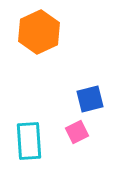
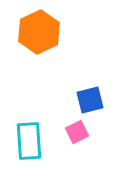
blue square: moved 1 px down
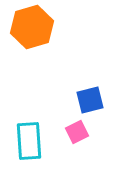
orange hexagon: moved 7 px left, 5 px up; rotated 9 degrees clockwise
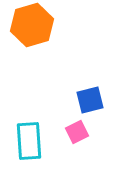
orange hexagon: moved 2 px up
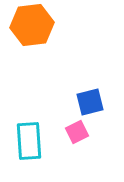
orange hexagon: rotated 9 degrees clockwise
blue square: moved 2 px down
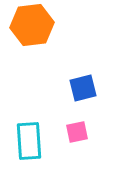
blue square: moved 7 px left, 14 px up
pink square: rotated 15 degrees clockwise
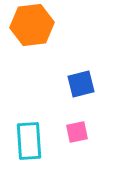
blue square: moved 2 px left, 4 px up
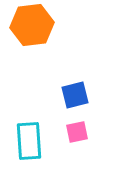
blue square: moved 6 px left, 11 px down
